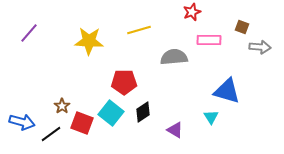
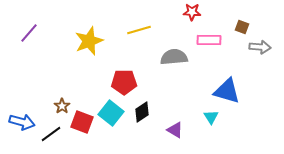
red star: rotated 24 degrees clockwise
yellow star: rotated 24 degrees counterclockwise
black diamond: moved 1 px left
red square: moved 1 px up
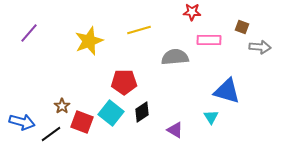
gray semicircle: moved 1 px right
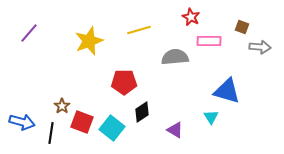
red star: moved 1 px left, 5 px down; rotated 24 degrees clockwise
pink rectangle: moved 1 px down
cyan square: moved 1 px right, 15 px down
black line: moved 1 px up; rotated 45 degrees counterclockwise
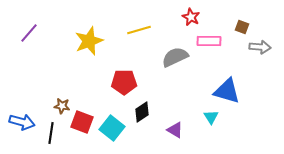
gray semicircle: rotated 20 degrees counterclockwise
brown star: rotated 28 degrees counterclockwise
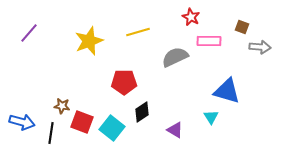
yellow line: moved 1 px left, 2 px down
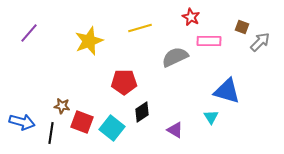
yellow line: moved 2 px right, 4 px up
gray arrow: moved 5 px up; rotated 50 degrees counterclockwise
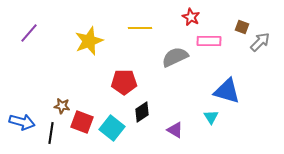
yellow line: rotated 15 degrees clockwise
